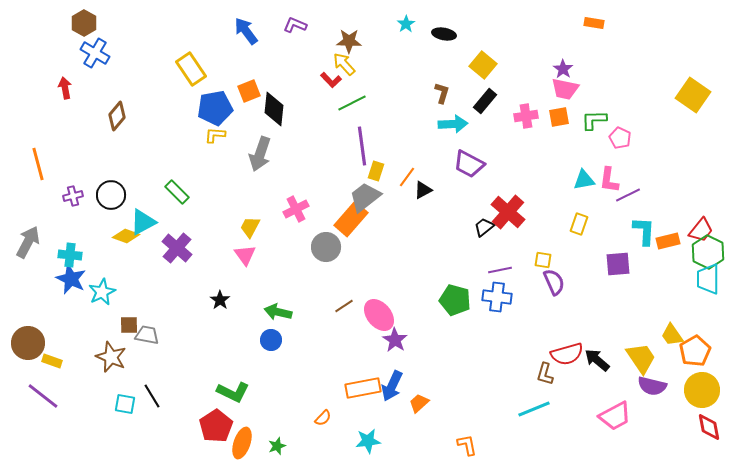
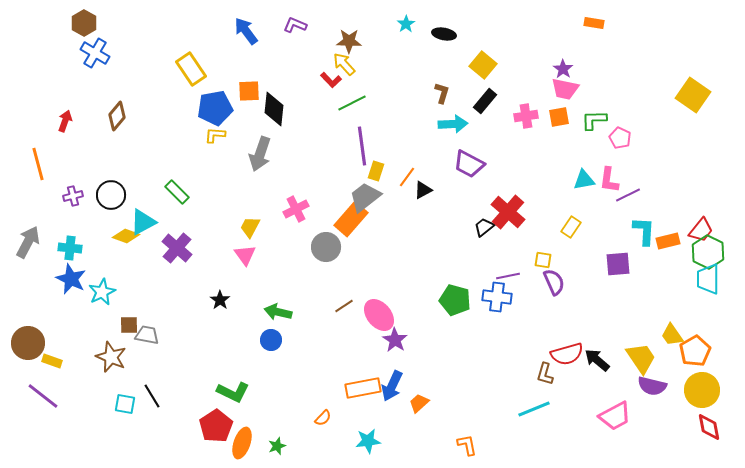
red arrow at (65, 88): moved 33 px down; rotated 30 degrees clockwise
orange square at (249, 91): rotated 20 degrees clockwise
yellow rectangle at (579, 224): moved 8 px left, 3 px down; rotated 15 degrees clockwise
cyan cross at (70, 255): moved 7 px up
purple line at (500, 270): moved 8 px right, 6 px down
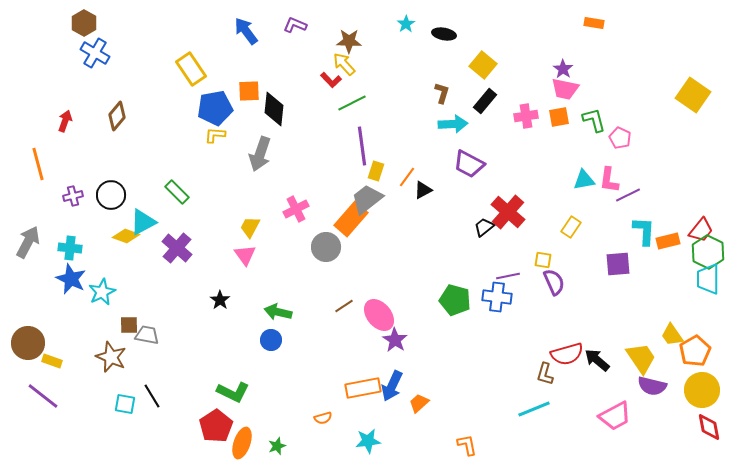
green L-shape at (594, 120): rotated 76 degrees clockwise
gray trapezoid at (365, 197): moved 2 px right, 2 px down
orange semicircle at (323, 418): rotated 30 degrees clockwise
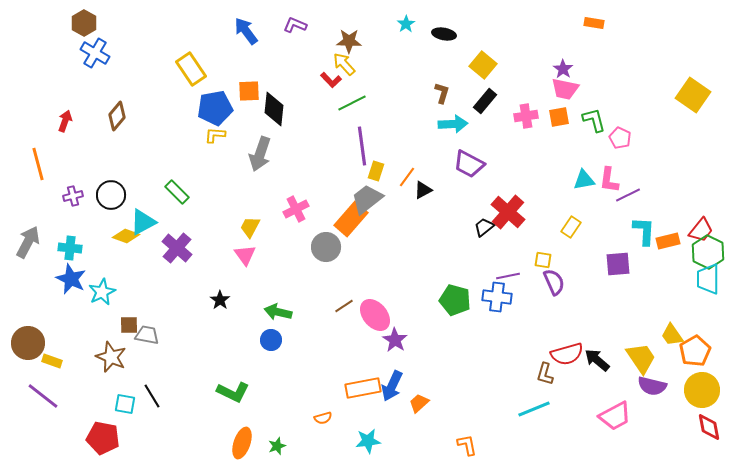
pink ellipse at (379, 315): moved 4 px left
red pentagon at (216, 426): moved 113 px left, 12 px down; rotated 28 degrees counterclockwise
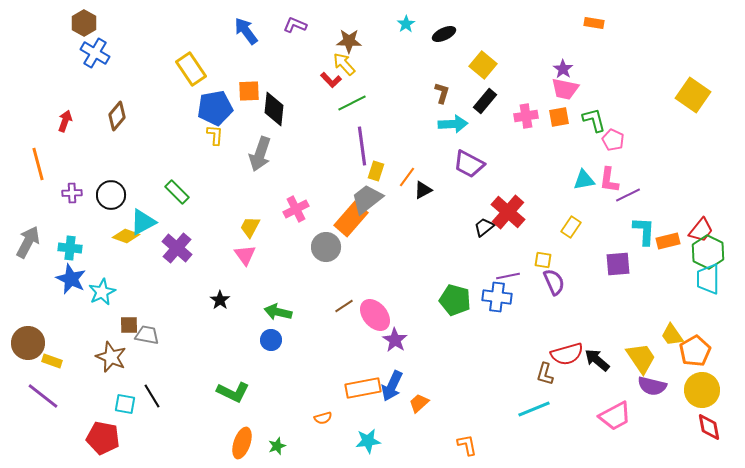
black ellipse at (444, 34): rotated 35 degrees counterclockwise
yellow L-shape at (215, 135): rotated 90 degrees clockwise
pink pentagon at (620, 138): moved 7 px left, 2 px down
purple cross at (73, 196): moved 1 px left, 3 px up; rotated 12 degrees clockwise
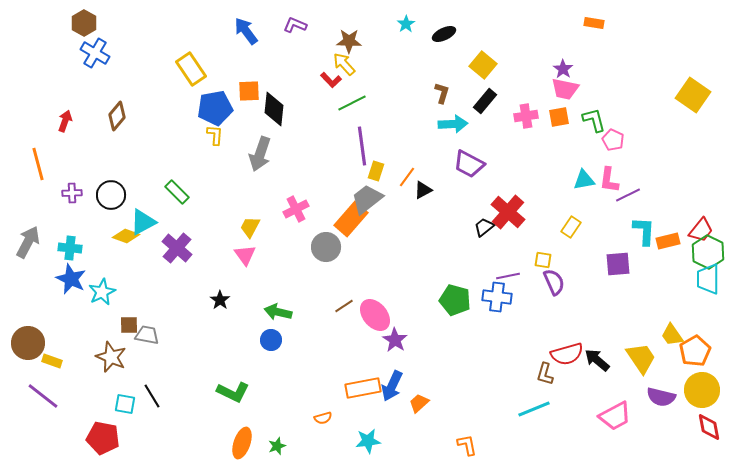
purple semicircle at (652, 386): moved 9 px right, 11 px down
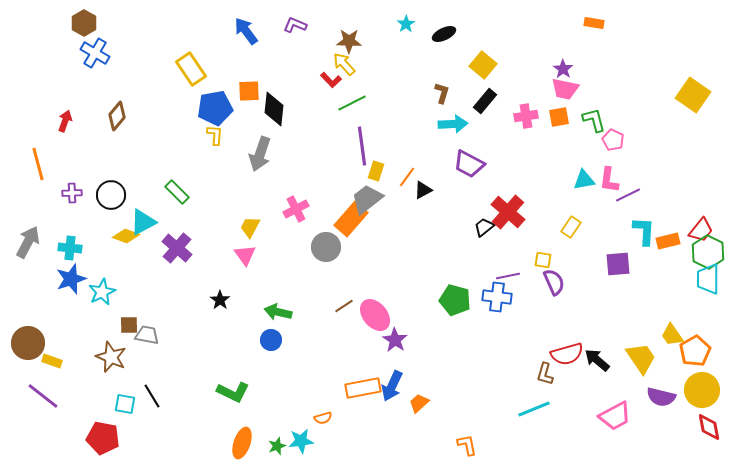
blue star at (71, 279): rotated 28 degrees clockwise
cyan star at (368, 441): moved 67 px left
